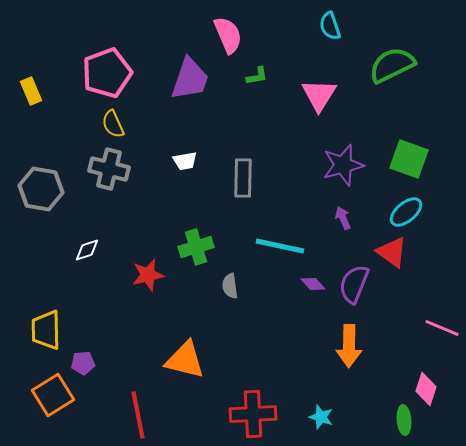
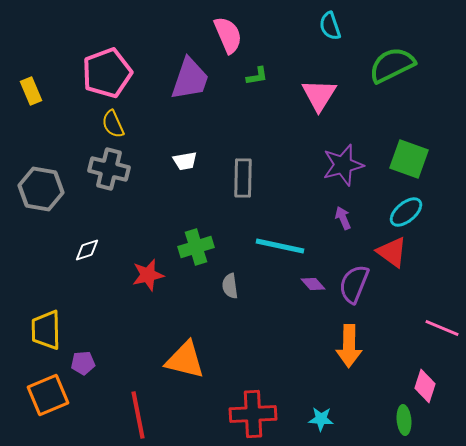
pink diamond: moved 1 px left, 3 px up
orange square: moved 5 px left; rotated 9 degrees clockwise
cyan star: moved 2 px down; rotated 15 degrees counterclockwise
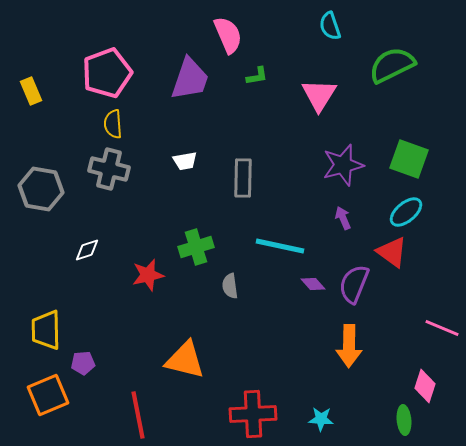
yellow semicircle: rotated 20 degrees clockwise
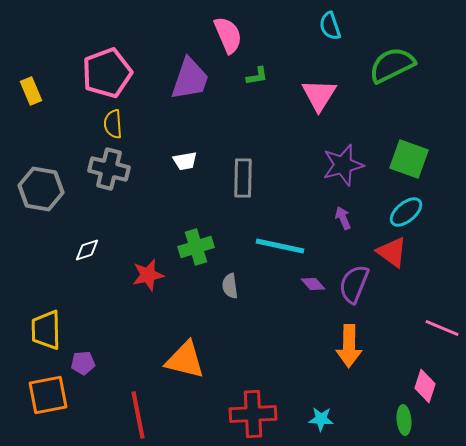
orange square: rotated 12 degrees clockwise
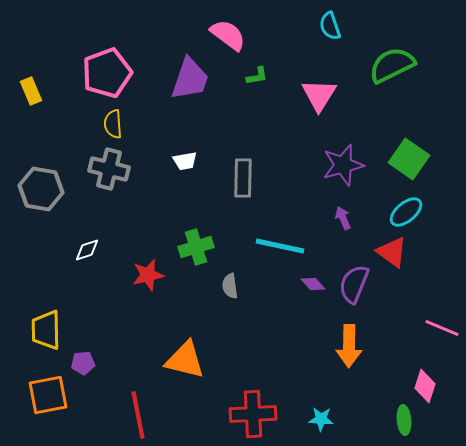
pink semicircle: rotated 30 degrees counterclockwise
green square: rotated 15 degrees clockwise
